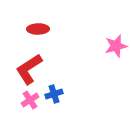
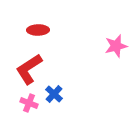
red ellipse: moved 1 px down
blue cross: rotated 30 degrees counterclockwise
pink cross: moved 1 px left, 3 px down; rotated 36 degrees counterclockwise
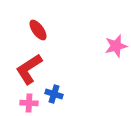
red ellipse: rotated 55 degrees clockwise
blue cross: rotated 24 degrees counterclockwise
pink cross: rotated 18 degrees counterclockwise
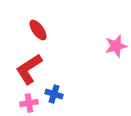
pink cross: rotated 12 degrees counterclockwise
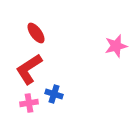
red ellipse: moved 2 px left, 3 px down
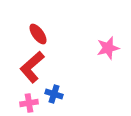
red ellipse: moved 2 px right, 1 px down
pink star: moved 8 px left, 2 px down
red L-shape: moved 3 px right, 2 px up; rotated 8 degrees counterclockwise
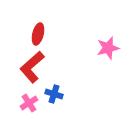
red ellipse: rotated 50 degrees clockwise
pink cross: rotated 24 degrees counterclockwise
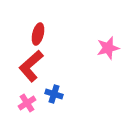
red L-shape: moved 1 px left, 1 px up
pink cross: moved 2 px left
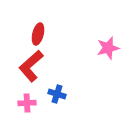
blue cross: moved 3 px right
pink cross: rotated 30 degrees clockwise
